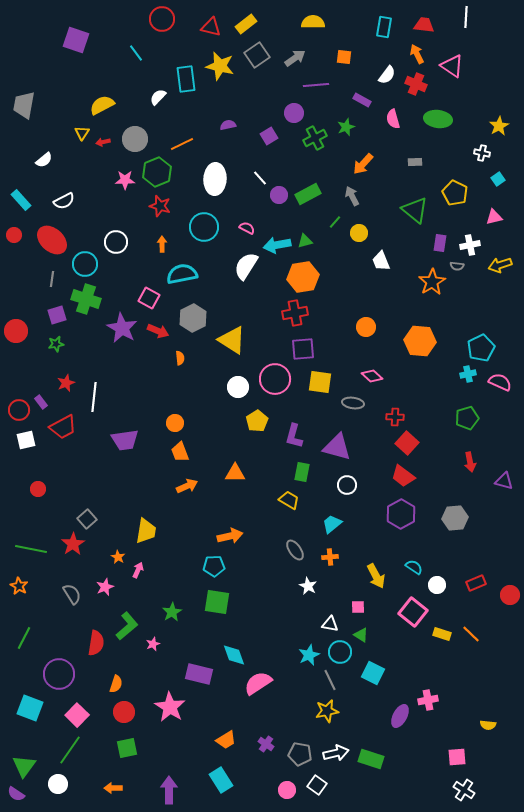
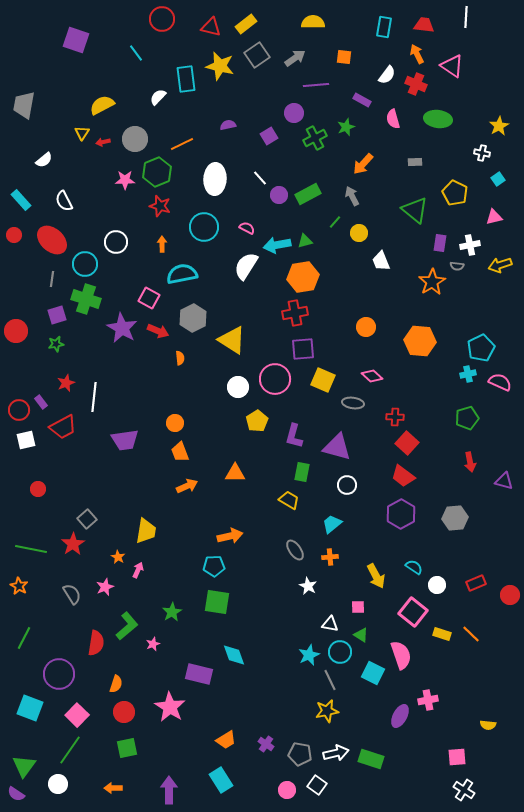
white semicircle at (64, 201): rotated 90 degrees clockwise
yellow square at (320, 382): moved 3 px right, 2 px up; rotated 15 degrees clockwise
pink semicircle at (258, 683): moved 143 px right, 28 px up; rotated 104 degrees clockwise
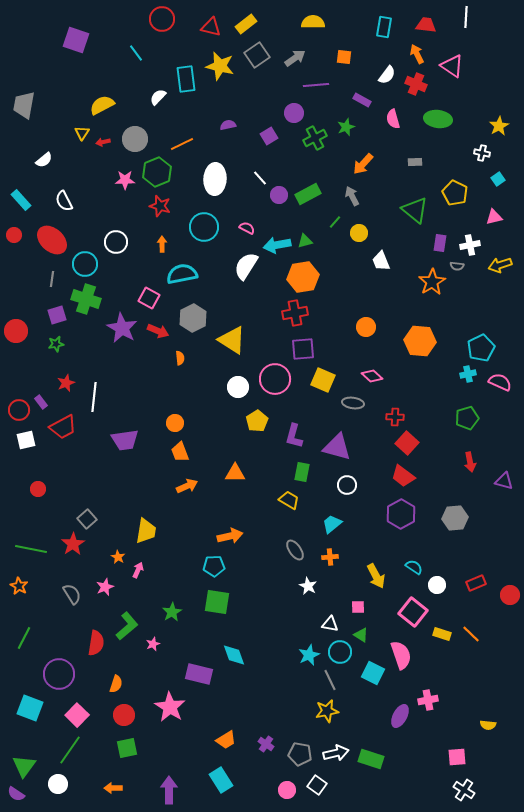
red trapezoid at (424, 25): moved 2 px right
red circle at (124, 712): moved 3 px down
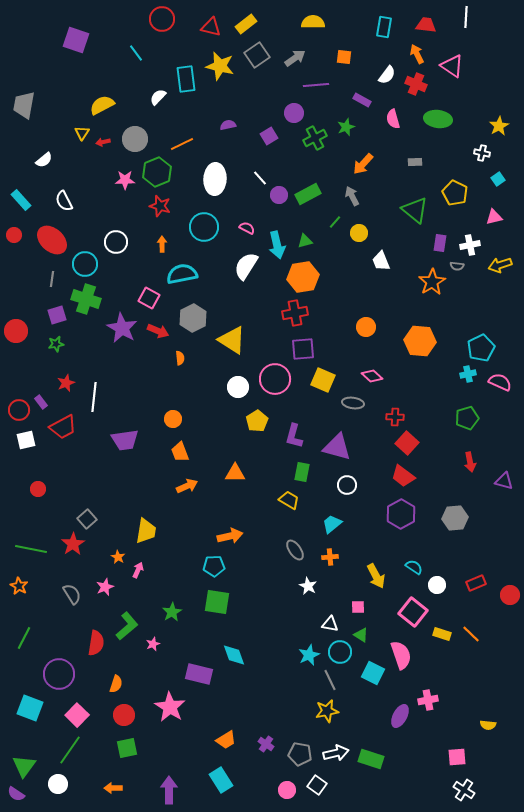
cyan arrow at (277, 245): rotated 92 degrees counterclockwise
orange circle at (175, 423): moved 2 px left, 4 px up
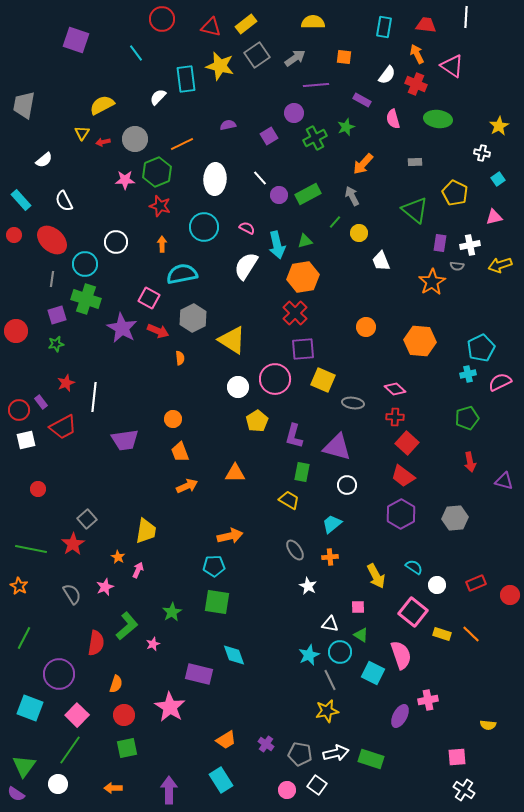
red cross at (295, 313): rotated 35 degrees counterclockwise
pink diamond at (372, 376): moved 23 px right, 13 px down
pink semicircle at (500, 382): rotated 50 degrees counterclockwise
